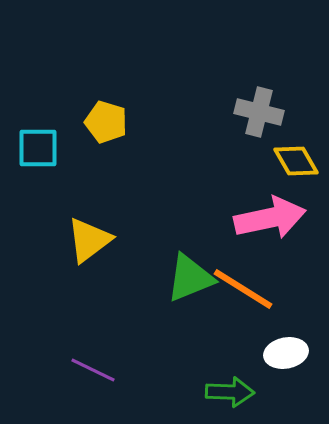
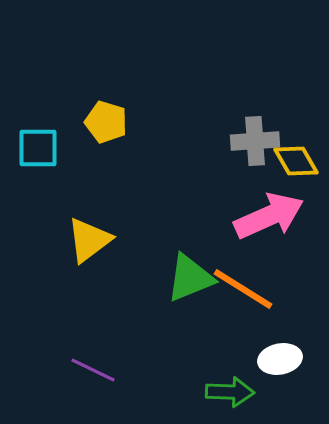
gray cross: moved 4 px left, 29 px down; rotated 18 degrees counterclockwise
pink arrow: moved 1 px left, 2 px up; rotated 12 degrees counterclockwise
white ellipse: moved 6 px left, 6 px down
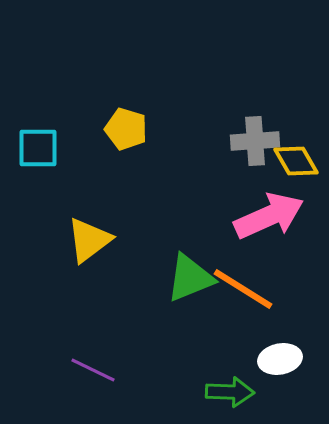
yellow pentagon: moved 20 px right, 7 px down
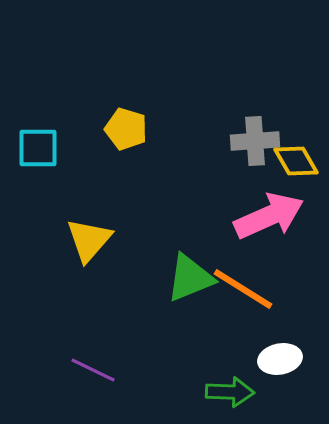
yellow triangle: rotated 12 degrees counterclockwise
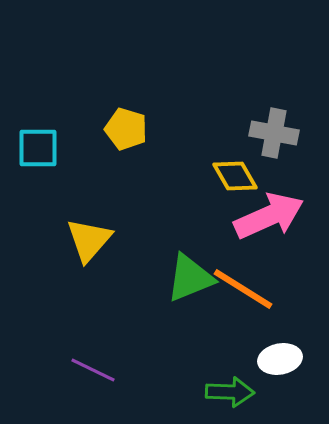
gray cross: moved 19 px right, 8 px up; rotated 15 degrees clockwise
yellow diamond: moved 61 px left, 15 px down
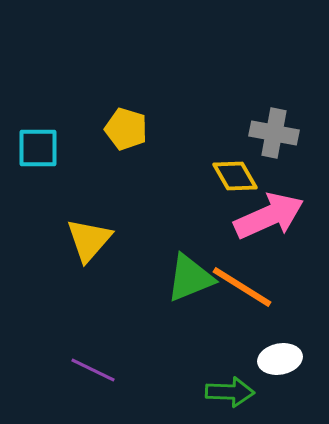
orange line: moved 1 px left, 2 px up
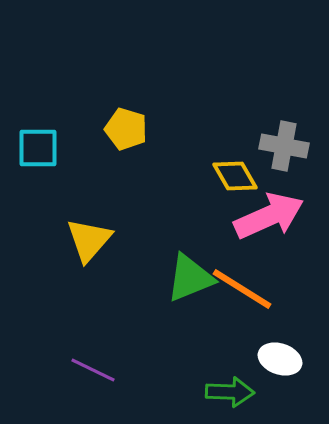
gray cross: moved 10 px right, 13 px down
orange line: moved 2 px down
white ellipse: rotated 30 degrees clockwise
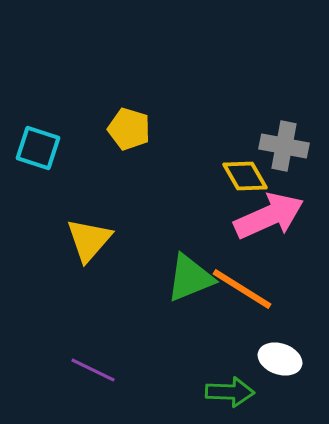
yellow pentagon: moved 3 px right
cyan square: rotated 18 degrees clockwise
yellow diamond: moved 10 px right
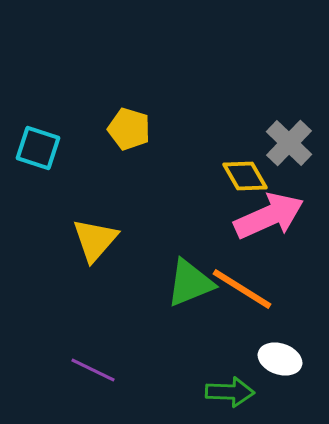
gray cross: moved 5 px right, 3 px up; rotated 33 degrees clockwise
yellow triangle: moved 6 px right
green triangle: moved 5 px down
